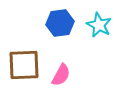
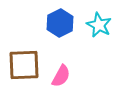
blue hexagon: rotated 20 degrees counterclockwise
pink semicircle: moved 1 px down
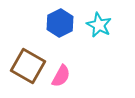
brown square: moved 4 px right, 1 px down; rotated 32 degrees clockwise
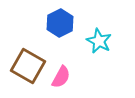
cyan star: moved 16 px down
pink semicircle: moved 1 px down
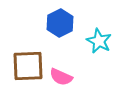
brown square: rotated 32 degrees counterclockwise
pink semicircle: rotated 85 degrees clockwise
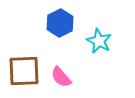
brown square: moved 4 px left, 5 px down
pink semicircle: rotated 25 degrees clockwise
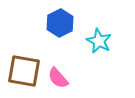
brown square: rotated 12 degrees clockwise
pink semicircle: moved 3 px left, 1 px down
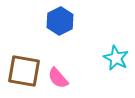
blue hexagon: moved 2 px up
cyan star: moved 17 px right, 17 px down
